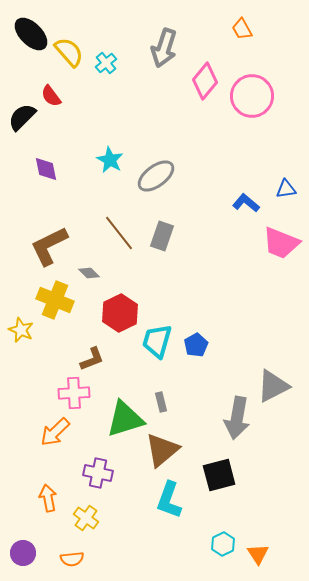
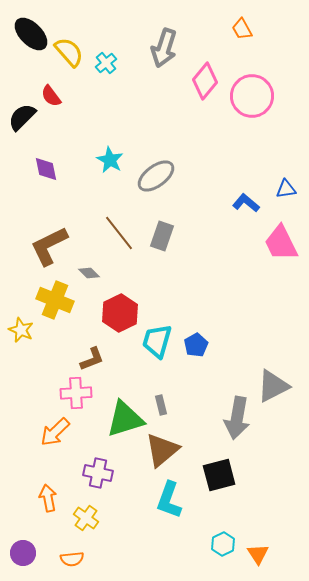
pink trapezoid at (281, 243): rotated 42 degrees clockwise
pink cross at (74, 393): moved 2 px right
gray rectangle at (161, 402): moved 3 px down
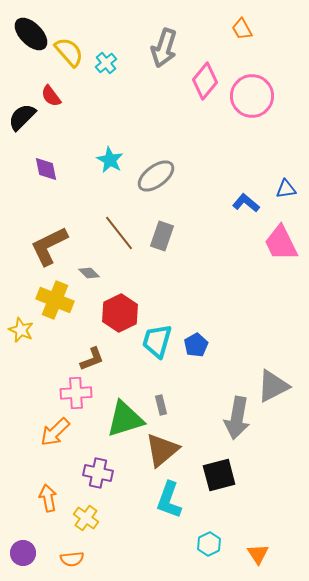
cyan hexagon at (223, 544): moved 14 px left
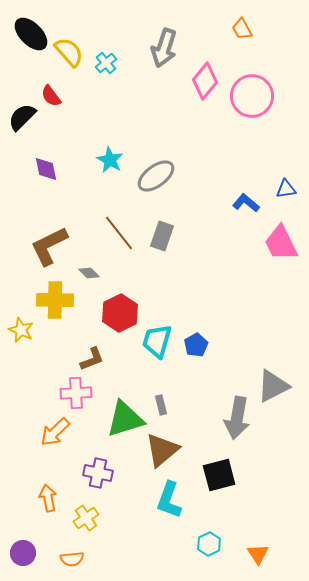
yellow cross at (55, 300): rotated 21 degrees counterclockwise
yellow cross at (86, 518): rotated 20 degrees clockwise
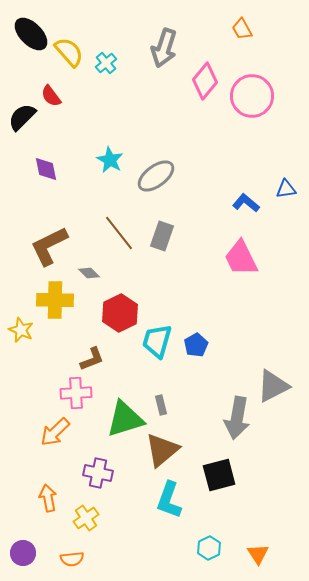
pink trapezoid at (281, 243): moved 40 px left, 15 px down
cyan hexagon at (209, 544): moved 4 px down
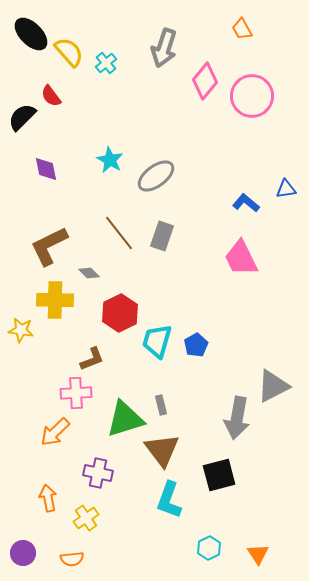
yellow star at (21, 330): rotated 15 degrees counterclockwise
brown triangle at (162, 450): rotated 27 degrees counterclockwise
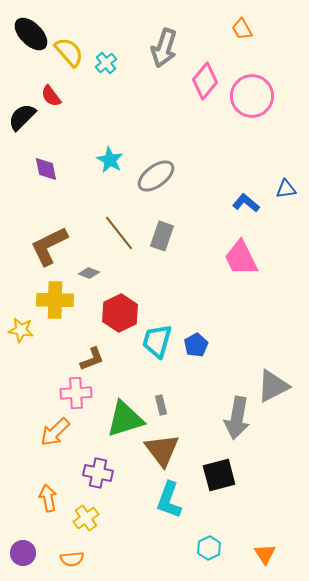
gray diamond at (89, 273): rotated 25 degrees counterclockwise
orange triangle at (258, 554): moved 7 px right
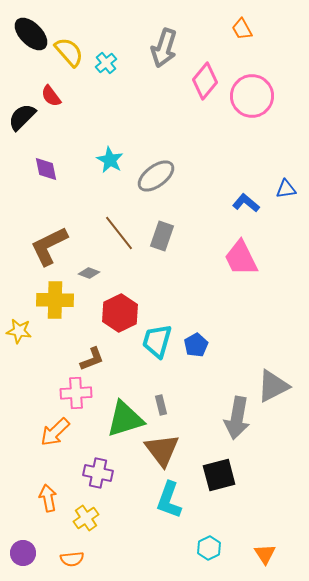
yellow star at (21, 330): moved 2 px left, 1 px down
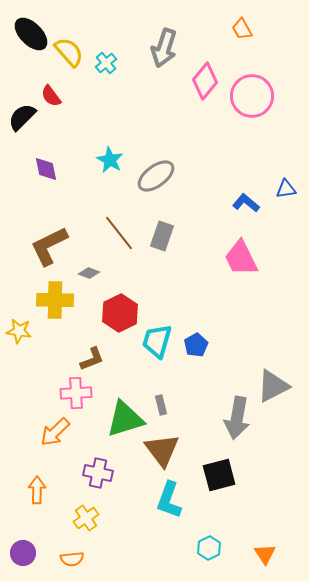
orange arrow at (48, 498): moved 11 px left, 8 px up; rotated 12 degrees clockwise
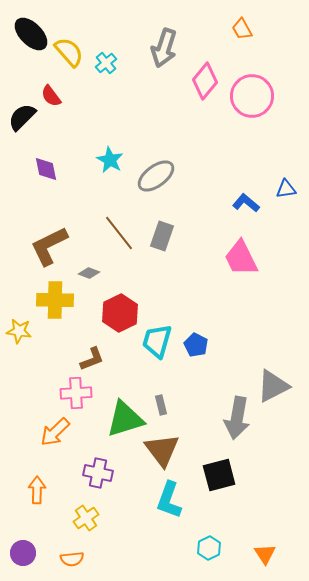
blue pentagon at (196, 345): rotated 15 degrees counterclockwise
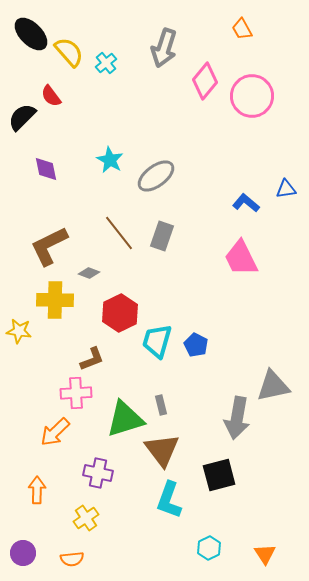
gray triangle at (273, 386): rotated 15 degrees clockwise
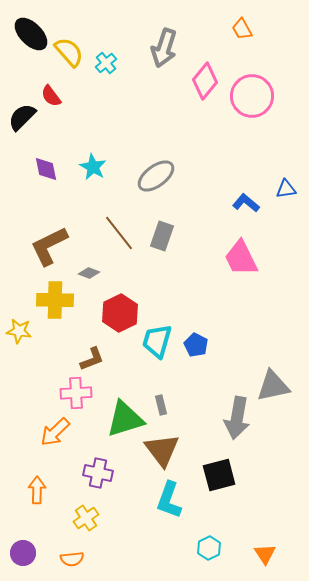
cyan star at (110, 160): moved 17 px left, 7 px down
